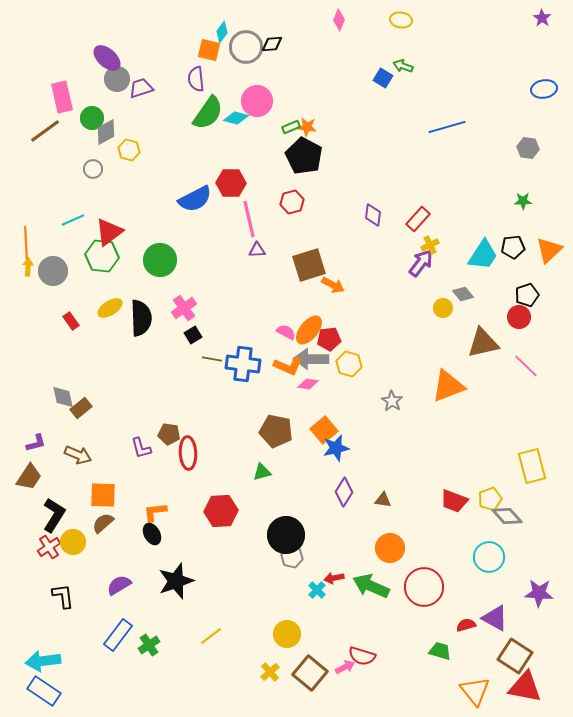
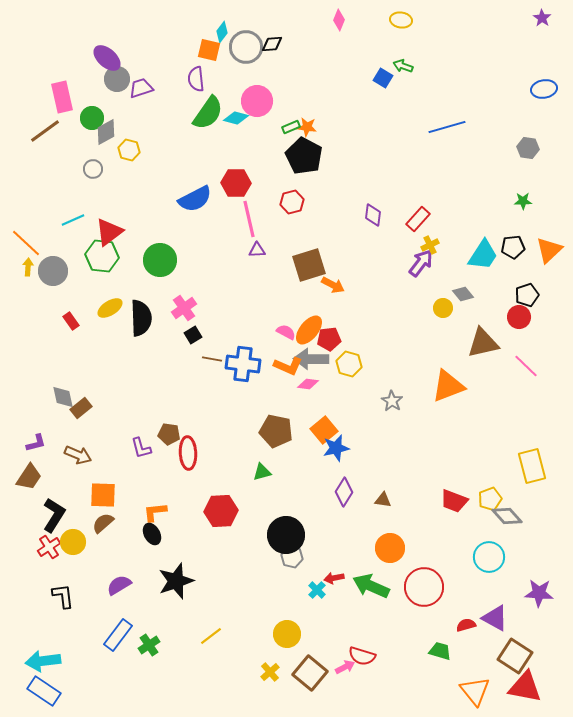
red hexagon at (231, 183): moved 5 px right
orange line at (26, 243): rotated 44 degrees counterclockwise
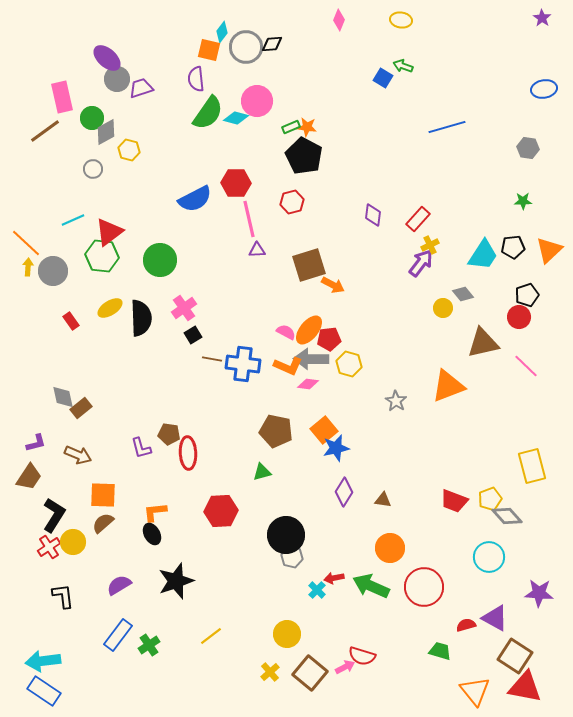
gray star at (392, 401): moved 4 px right
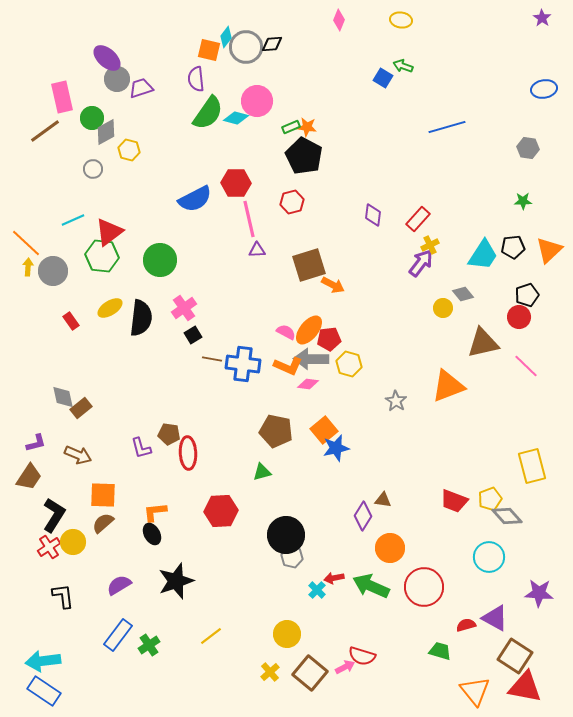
cyan diamond at (222, 32): moved 4 px right, 5 px down
black semicircle at (141, 318): rotated 9 degrees clockwise
purple diamond at (344, 492): moved 19 px right, 24 px down
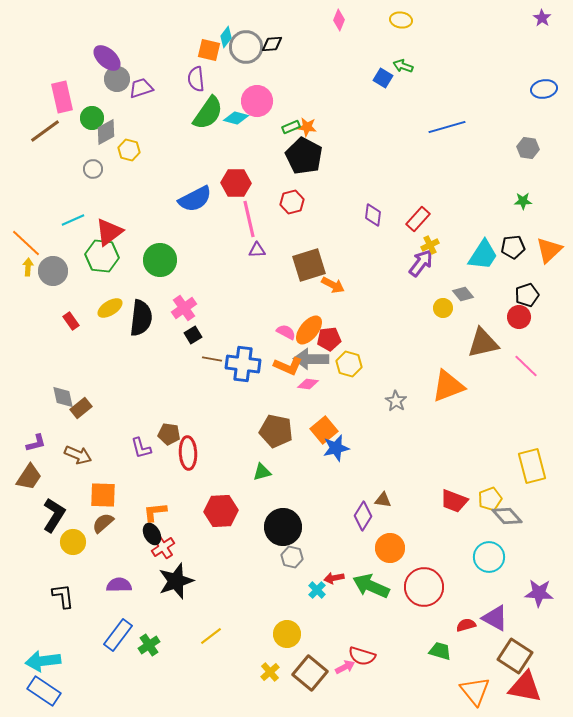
black circle at (286, 535): moved 3 px left, 8 px up
red cross at (49, 547): moved 114 px right
purple semicircle at (119, 585): rotated 30 degrees clockwise
